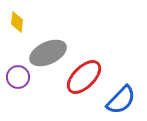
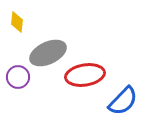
red ellipse: moved 1 px right, 2 px up; rotated 36 degrees clockwise
blue semicircle: moved 2 px right, 1 px down
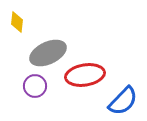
purple circle: moved 17 px right, 9 px down
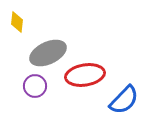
blue semicircle: moved 1 px right, 1 px up
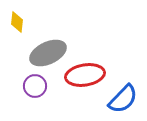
blue semicircle: moved 1 px left, 1 px up
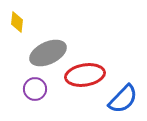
purple circle: moved 3 px down
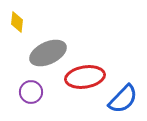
red ellipse: moved 2 px down
purple circle: moved 4 px left, 3 px down
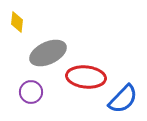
red ellipse: moved 1 px right; rotated 15 degrees clockwise
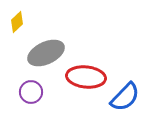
yellow diamond: rotated 40 degrees clockwise
gray ellipse: moved 2 px left
blue semicircle: moved 2 px right, 2 px up
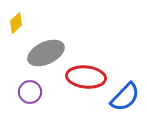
yellow diamond: moved 1 px left, 1 px down
purple circle: moved 1 px left
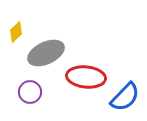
yellow diamond: moved 9 px down
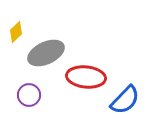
purple circle: moved 1 px left, 3 px down
blue semicircle: moved 3 px down
